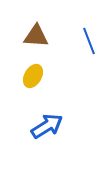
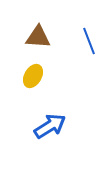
brown triangle: moved 2 px right, 1 px down
blue arrow: moved 3 px right
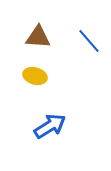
blue line: rotated 20 degrees counterclockwise
yellow ellipse: moved 2 px right; rotated 75 degrees clockwise
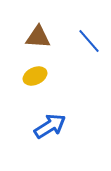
yellow ellipse: rotated 40 degrees counterclockwise
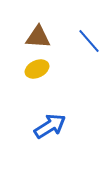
yellow ellipse: moved 2 px right, 7 px up
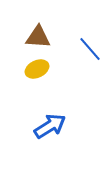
blue line: moved 1 px right, 8 px down
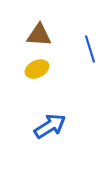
brown triangle: moved 1 px right, 2 px up
blue line: rotated 24 degrees clockwise
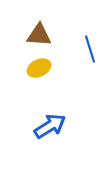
yellow ellipse: moved 2 px right, 1 px up
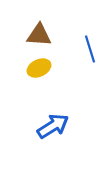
blue arrow: moved 3 px right
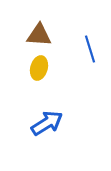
yellow ellipse: rotated 50 degrees counterclockwise
blue arrow: moved 6 px left, 3 px up
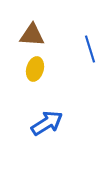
brown triangle: moved 7 px left
yellow ellipse: moved 4 px left, 1 px down
